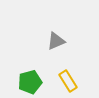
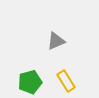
yellow rectangle: moved 2 px left
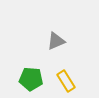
green pentagon: moved 1 px right, 3 px up; rotated 20 degrees clockwise
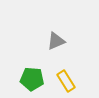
green pentagon: moved 1 px right
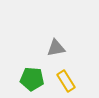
gray triangle: moved 7 px down; rotated 12 degrees clockwise
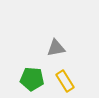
yellow rectangle: moved 1 px left
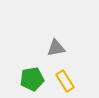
green pentagon: rotated 15 degrees counterclockwise
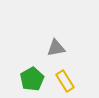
green pentagon: rotated 20 degrees counterclockwise
